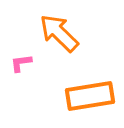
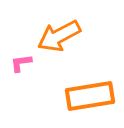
orange arrow: moved 3 px down; rotated 72 degrees counterclockwise
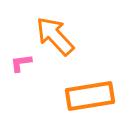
orange arrow: moved 4 px left; rotated 75 degrees clockwise
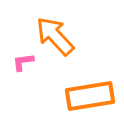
pink L-shape: moved 2 px right, 1 px up
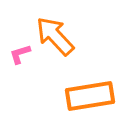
pink L-shape: moved 3 px left, 8 px up; rotated 10 degrees counterclockwise
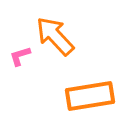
pink L-shape: moved 2 px down
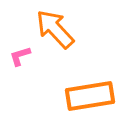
orange arrow: moved 7 px up
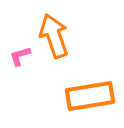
orange arrow: moved 1 px left, 7 px down; rotated 24 degrees clockwise
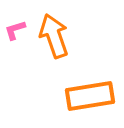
pink L-shape: moved 5 px left, 26 px up
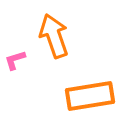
pink L-shape: moved 30 px down
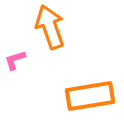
orange arrow: moved 4 px left, 9 px up
